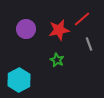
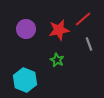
red line: moved 1 px right
cyan hexagon: moved 6 px right; rotated 10 degrees counterclockwise
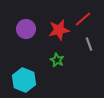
cyan hexagon: moved 1 px left
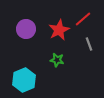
red star: rotated 15 degrees counterclockwise
green star: rotated 16 degrees counterclockwise
cyan hexagon: rotated 15 degrees clockwise
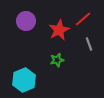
purple circle: moved 8 px up
green star: rotated 24 degrees counterclockwise
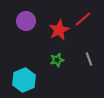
gray line: moved 15 px down
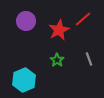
green star: rotated 24 degrees counterclockwise
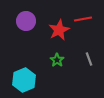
red line: rotated 30 degrees clockwise
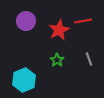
red line: moved 2 px down
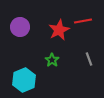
purple circle: moved 6 px left, 6 px down
green star: moved 5 px left
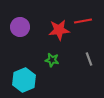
red star: rotated 20 degrees clockwise
green star: rotated 24 degrees counterclockwise
